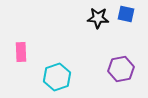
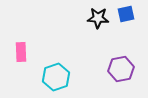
blue square: rotated 24 degrees counterclockwise
cyan hexagon: moved 1 px left
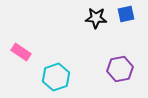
black star: moved 2 px left
pink rectangle: rotated 54 degrees counterclockwise
purple hexagon: moved 1 px left
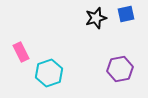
black star: rotated 20 degrees counterclockwise
pink rectangle: rotated 30 degrees clockwise
cyan hexagon: moved 7 px left, 4 px up
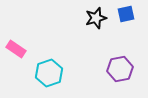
pink rectangle: moved 5 px left, 3 px up; rotated 30 degrees counterclockwise
